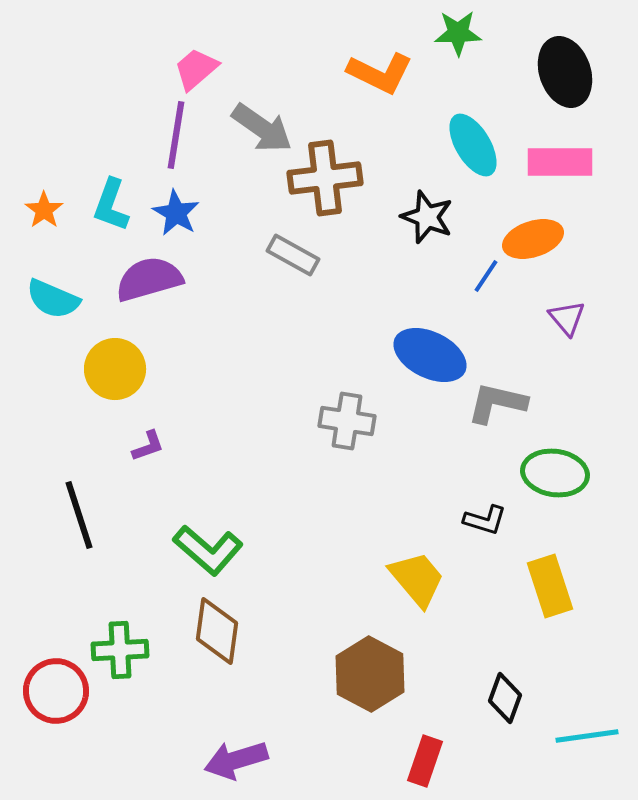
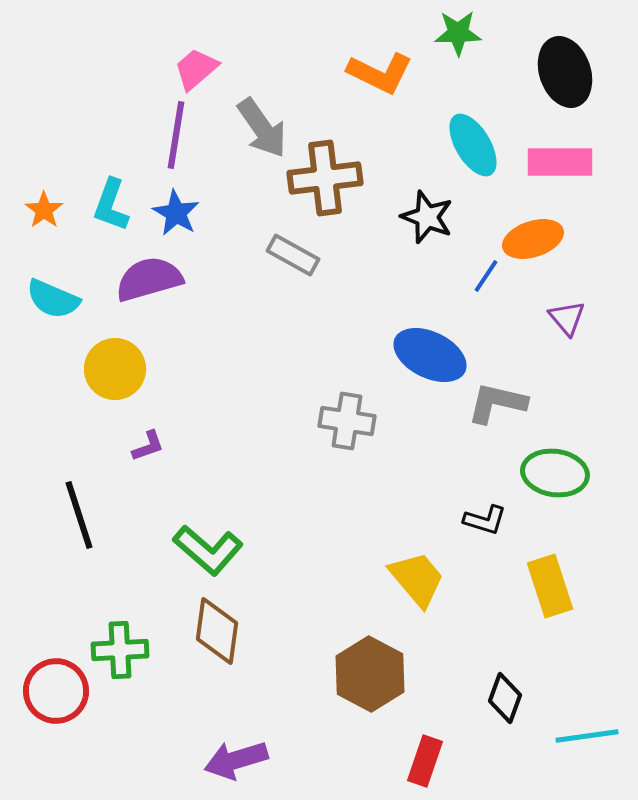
gray arrow: rotated 20 degrees clockwise
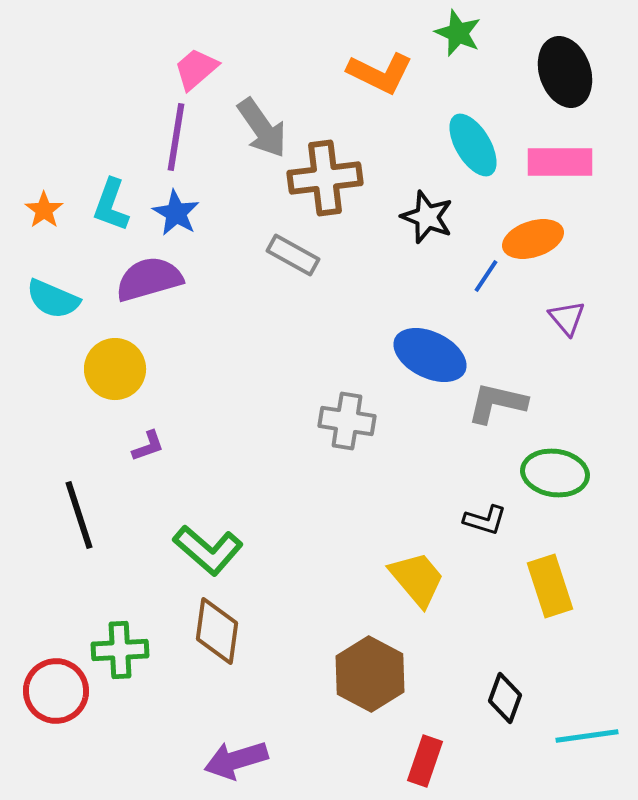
green star: rotated 24 degrees clockwise
purple line: moved 2 px down
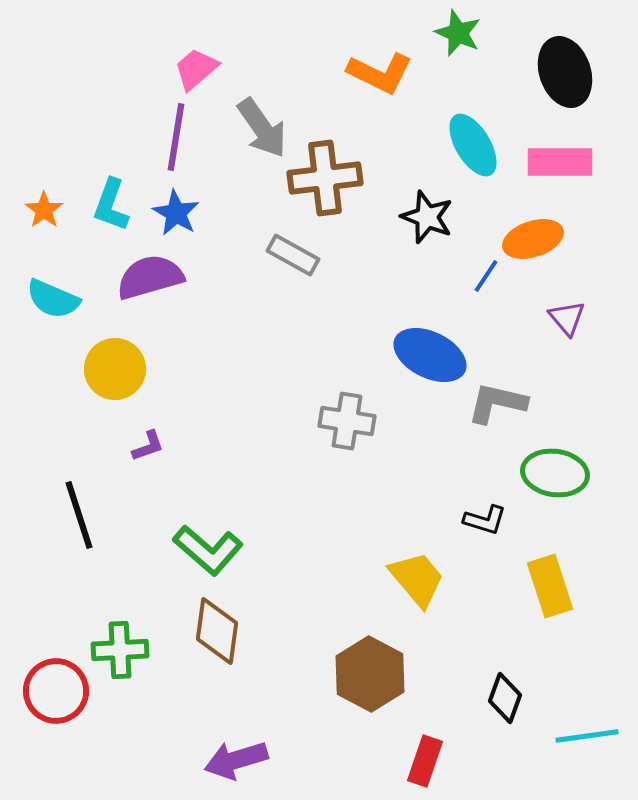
purple semicircle: moved 1 px right, 2 px up
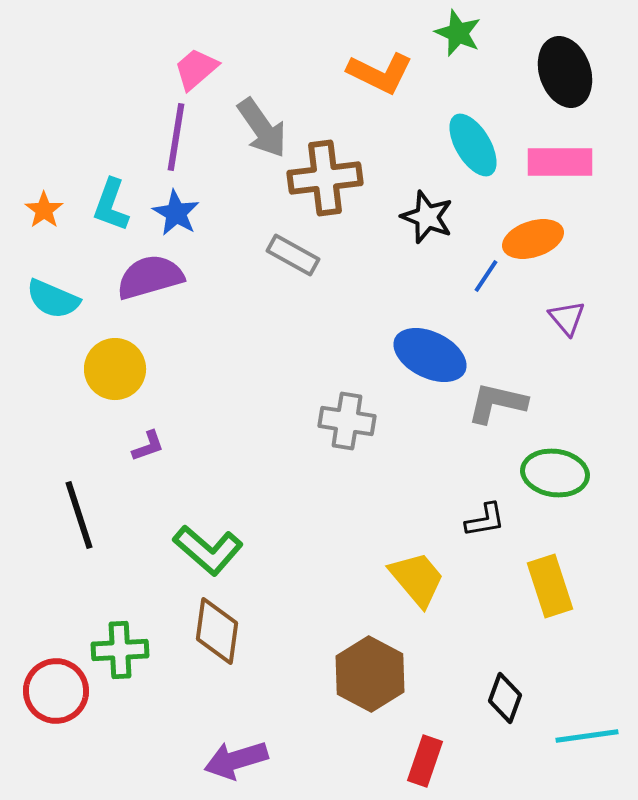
black L-shape: rotated 27 degrees counterclockwise
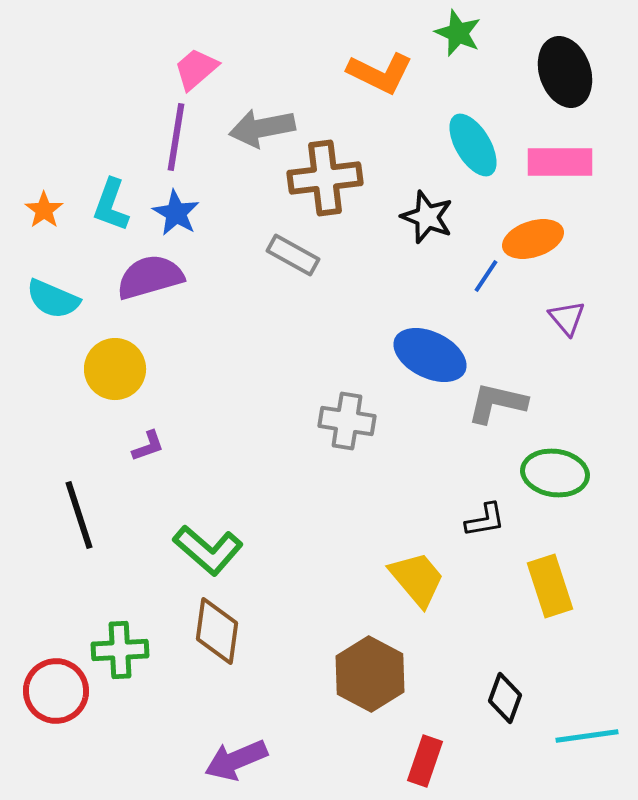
gray arrow: rotated 114 degrees clockwise
purple arrow: rotated 6 degrees counterclockwise
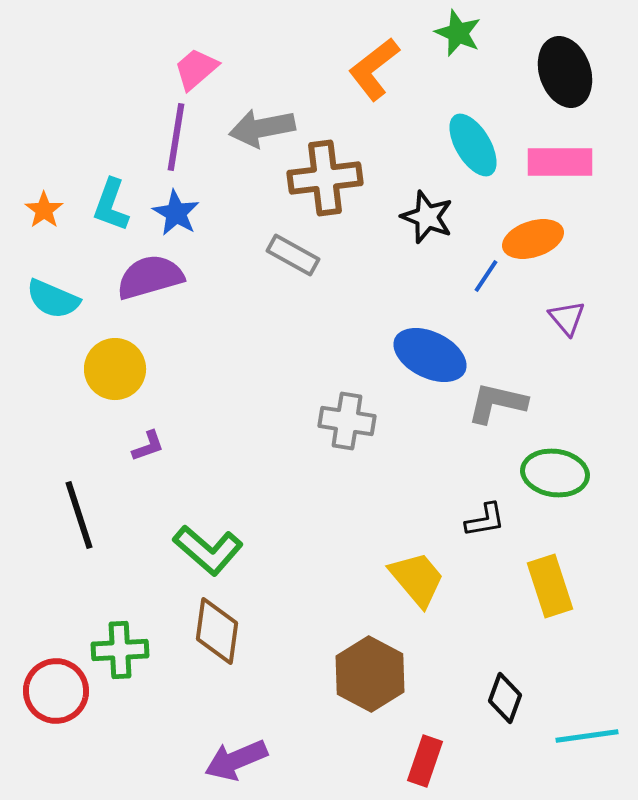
orange L-shape: moved 6 px left, 4 px up; rotated 116 degrees clockwise
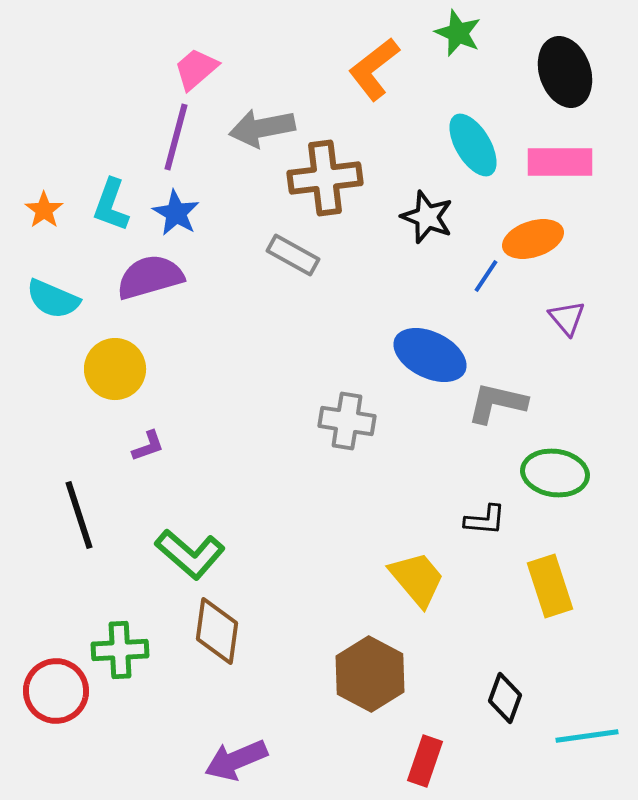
purple line: rotated 6 degrees clockwise
black L-shape: rotated 15 degrees clockwise
green L-shape: moved 18 px left, 4 px down
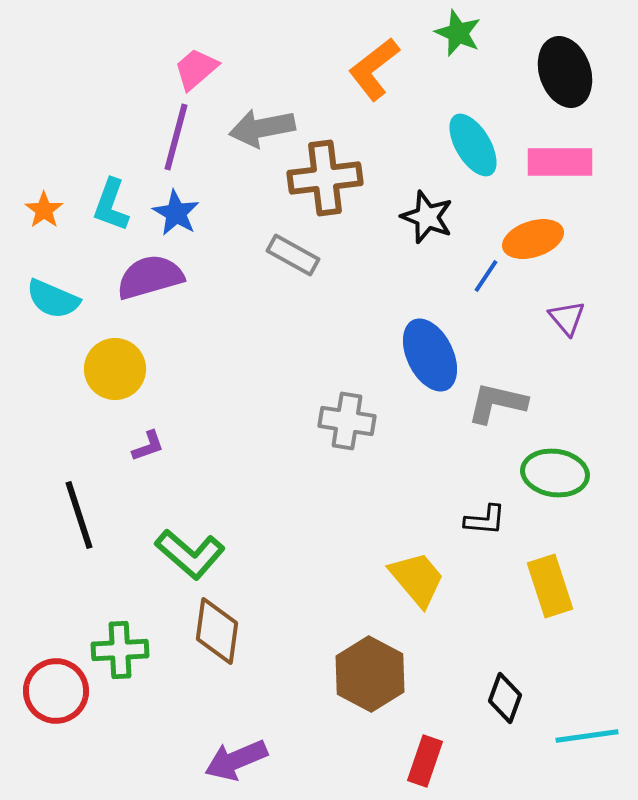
blue ellipse: rotated 38 degrees clockwise
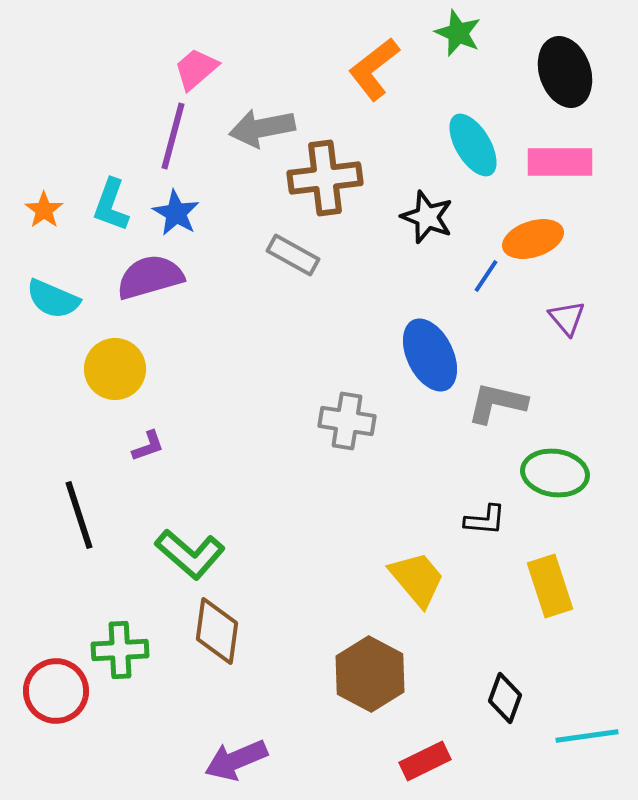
purple line: moved 3 px left, 1 px up
red rectangle: rotated 45 degrees clockwise
